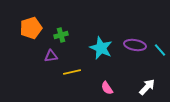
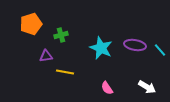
orange pentagon: moved 4 px up
purple triangle: moved 5 px left
yellow line: moved 7 px left; rotated 24 degrees clockwise
white arrow: rotated 78 degrees clockwise
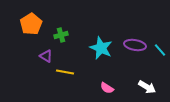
orange pentagon: rotated 15 degrees counterclockwise
purple triangle: rotated 40 degrees clockwise
pink semicircle: rotated 24 degrees counterclockwise
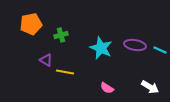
orange pentagon: rotated 20 degrees clockwise
cyan line: rotated 24 degrees counterclockwise
purple triangle: moved 4 px down
white arrow: moved 3 px right
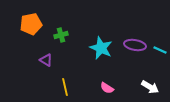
yellow line: moved 15 px down; rotated 66 degrees clockwise
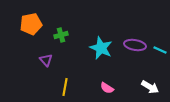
purple triangle: rotated 16 degrees clockwise
yellow line: rotated 24 degrees clockwise
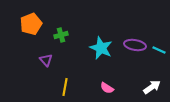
orange pentagon: rotated 10 degrees counterclockwise
cyan line: moved 1 px left
white arrow: moved 2 px right; rotated 66 degrees counterclockwise
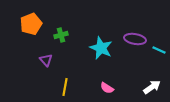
purple ellipse: moved 6 px up
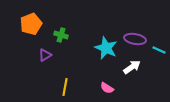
green cross: rotated 32 degrees clockwise
cyan star: moved 5 px right
purple triangle: moved 1 px left, 5 px up; rotated 40 degrees clockwise
white arrow: moved 20 px left, 20 px up
